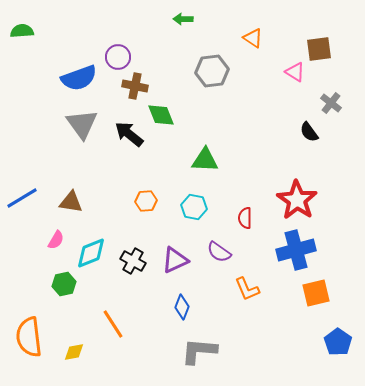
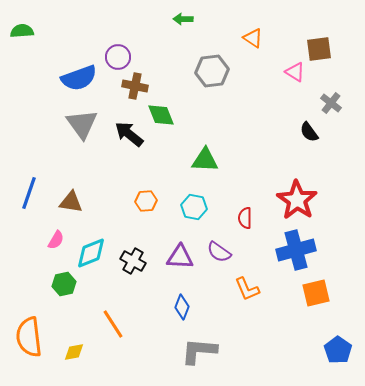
blue line: moved 7 px right, 5 px up; rotated 40 degrees counterclockwise
purple triangle: moved 5 px right, 3 px up; rotated 28 degrees clockwise
blue pentagon: moved 8 px down
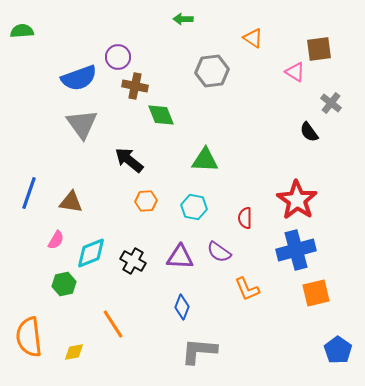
black arrow: moved 26 px down
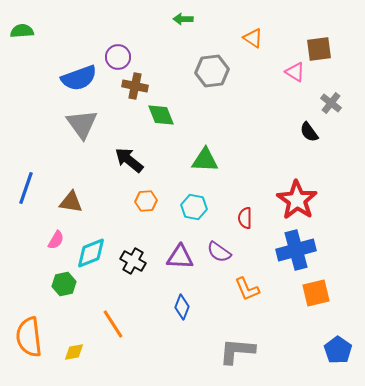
blue line: moved 3 px left, 5 px up
gray L-shape: moved 38 px right
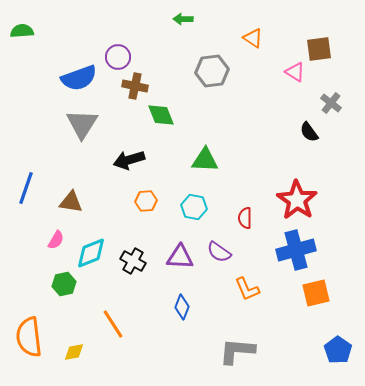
gray triangle: rotated 8 degrees clockwise
black arrow: rotated 56 degrees counterclockwise
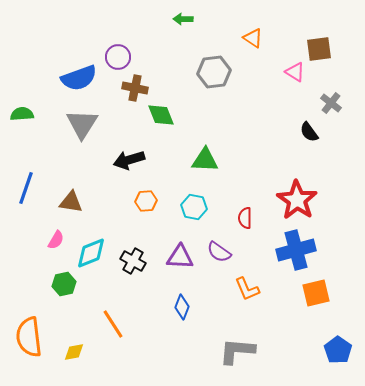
green semicircle: moved 83 px down
gray hexagon: moved 2 px right, 1 px down
brown cross: moved 2 px down
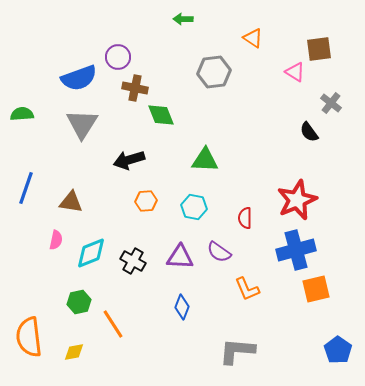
red star: rotated 15 degrees clockwise
pink semicircle: rotated 18 degrees counterclockwise
green hexagon: moved 15 px right, 18 px down
orange square: moved 4 px up
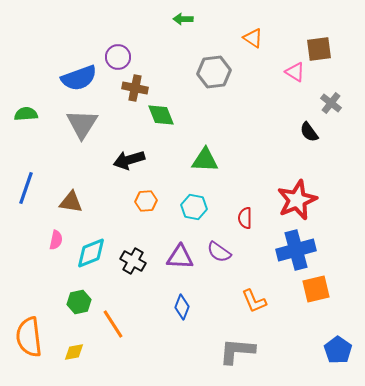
green semicircle: moved 4 px right
orange L-shape: moved 7 px right, 12 px down
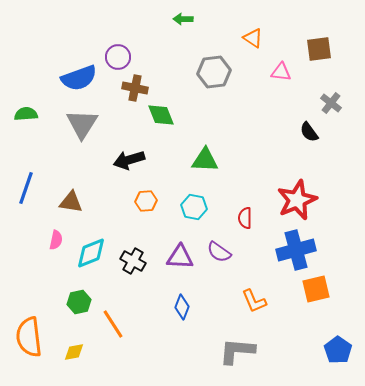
pink triangle: moved 14 px left; rotated 25 degrees counterclockwise
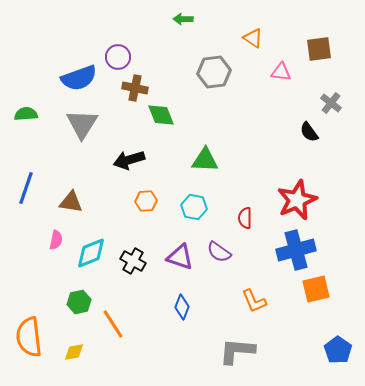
purple triangle: rotated 16 degrees clockwise
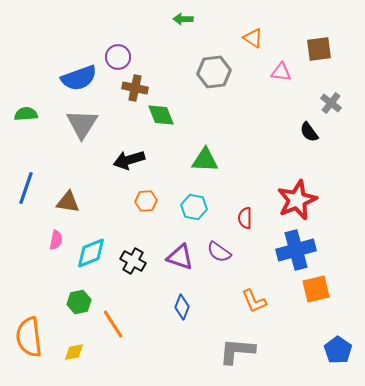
brown triangle: moved 3 px left
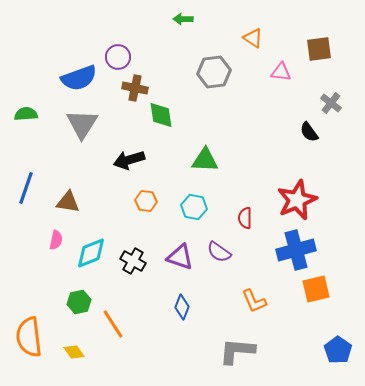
green diamond: rotated 12 degrees clockwise
orange hexagon: rotated 10 degrees clockwise
yellow diamond: rotated 65 degrees clockwise
